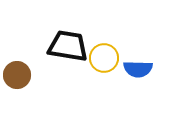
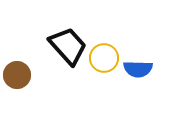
black trapezoid: rotated 39 degrees clockwise
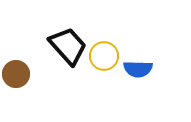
yellow circle: moved 2 px up
brown circle: moved 1 px left, 1 px up
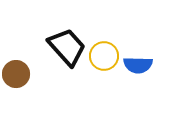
black trapezoid: moved 1 px left, 1 px down
blue semicircle: moved 4 px up
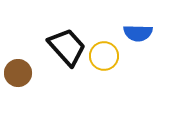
blue semicircle: moved 32 px up
brown circle: moved 2 px right, 1 px up
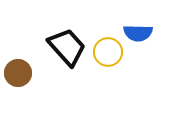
yellow circle: moved 4 px right, 4 px up
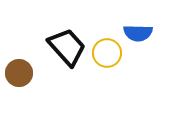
yellow circle: moved 1 px left, 1 px down
brown circle: moved 1 px right
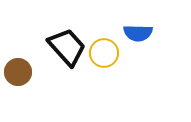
yellow circle: moved 3 px left
brown circle: moved 1 px left, 1 px up
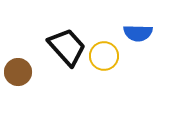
yellow circle: moved 3 px down
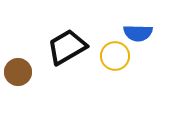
black trapezoid: rotated 78 degrees counterclockwise
yellow circle: moved 11 px right
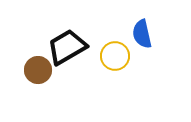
blue semicircle: moved 4 px right, 1 px down; rotated 76 degrees clockwise
brown circle: moved 20 px right, 2 px up
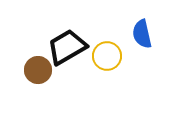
yellow circle: moved 8 px left
